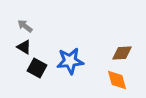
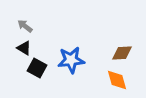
black triangle: moved 1 px down
blue star: moved 1 px right, 1 px up
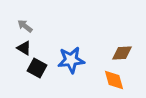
orange diamond: moved 3 px left
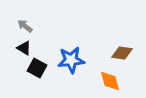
brown diamond: rotated 10 degrees clockwise
orange diamond: moved 4 px left, 1 px down
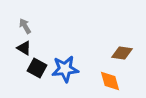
gray arrow: rotated 21 degrees clockwise
blue star: moved 6 px left, 9 px down
